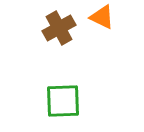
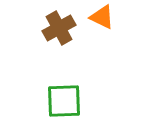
green square: moved 1 px right
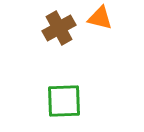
orange triangle: moved 2 px left, 1 px down; rotated 12 degrees counterclockwise
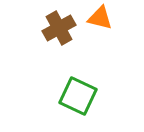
green square: moved 14 px right, 5 px up; rotated 27 degrees clockwise
